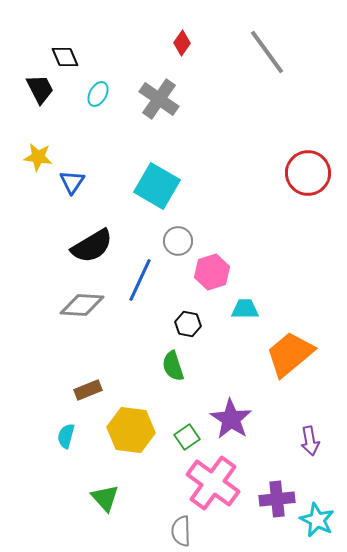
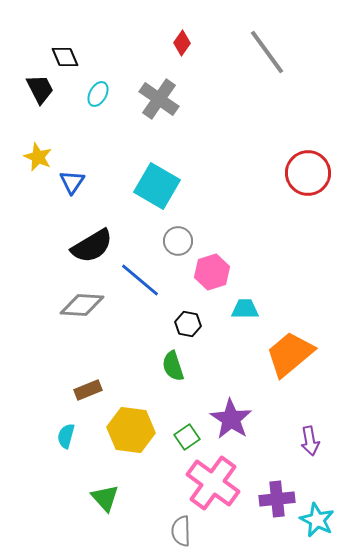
yellow star: rotated 16 degrees clockwise
blue line: rotated 75 degrees counterclockwise
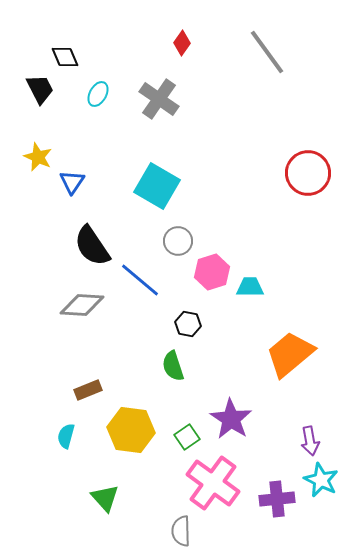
black semicircle: rotated 87 degrees clockwise
cyan trapezoid: moved 5 px right, 22 px up
cyan star: moved 4 px right, 40 px up
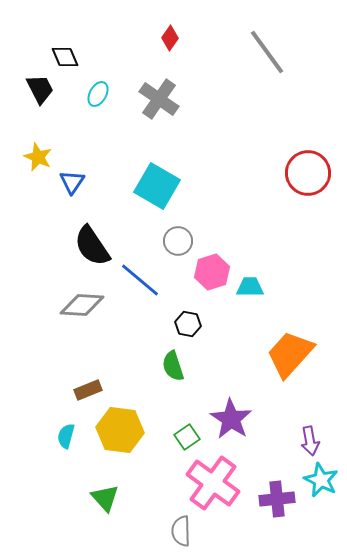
red diamond: moved 12 px left, 5 px up
orange trapezoid: rotated 8 degrees counterclockwise
yellow hexagon: moved 11 px left
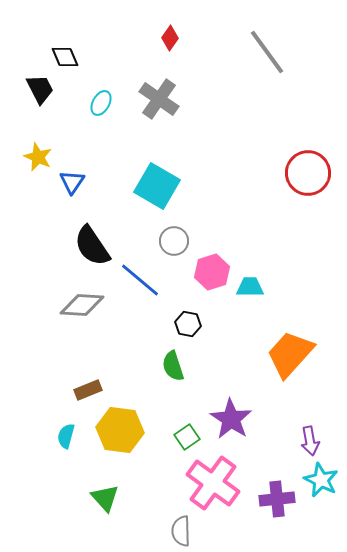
cyan ellipse: moved 3 px right, 9 px down
gray circle: moved 4 px left
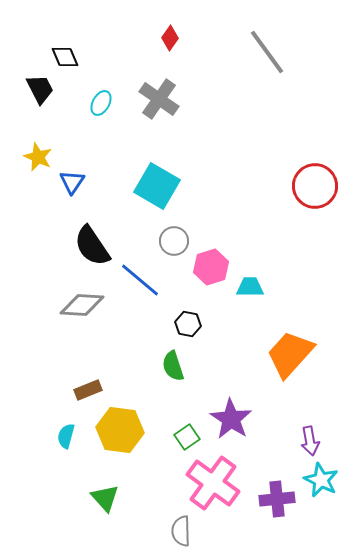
red circle: moved 7 px right, 13 px down
pink hexagon: moved 1 px left, 5 px up
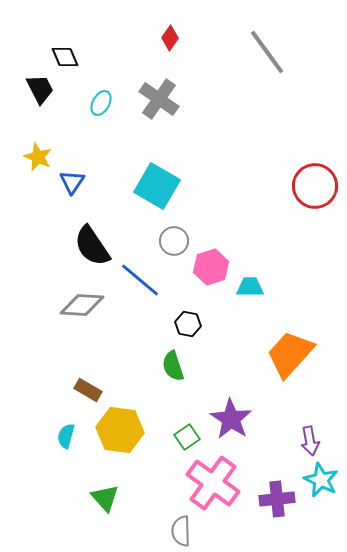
brown rectangle: rotated 52 degrees clockwise
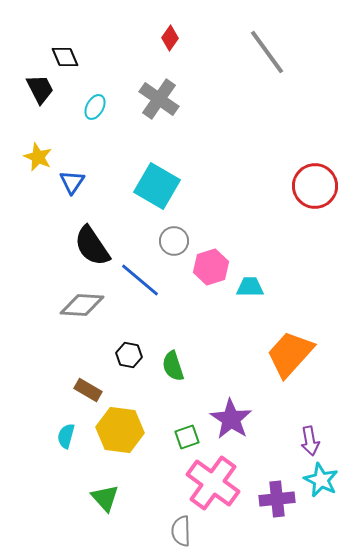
cyan ellipse: moved 6 px left, 4 px down
black hexagon: moved 59 px left, 31 px down
green square: rotated 15 degrees clockwise
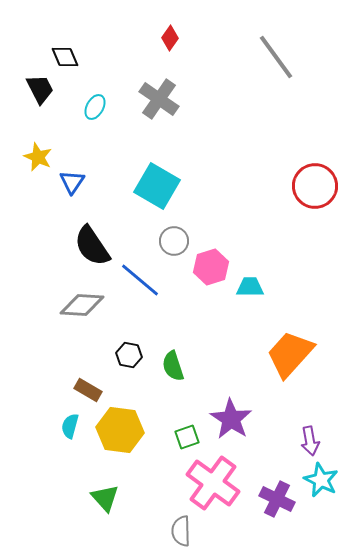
gray line: moved 9 px right, 5 px down
cyan semicircle: moved 4 px right, 10 px up
purple cross: rotated 32 degrees clockwise
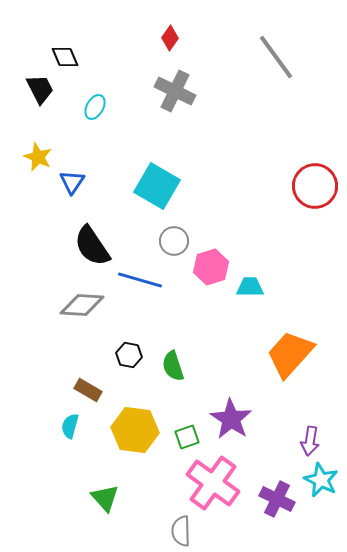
gray cross: moved 16 px right, 8 px up; rotated 9 degrees counterclockwise
blue line: rotated 24 degrees counterclockwise
yellow hexagon: moved 15 px right
purple arrow: rotated 20 degrees clockwise
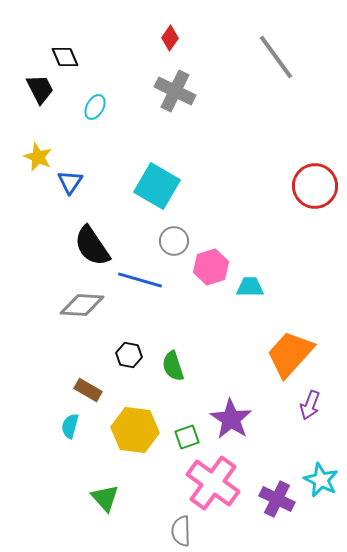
blue triangle: moved 2 px left
purple arrow: moved 36 px up; rotated 12 degrees clockwise
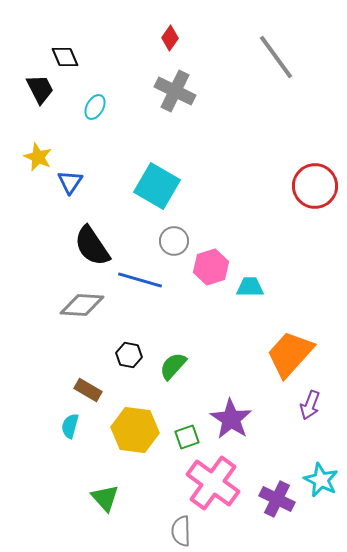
green semicircle: rotated 60 degrees clockwise
